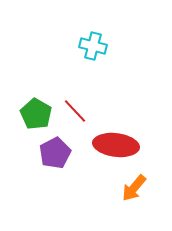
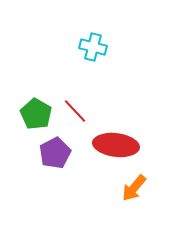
cyan cross: moved 1 px down
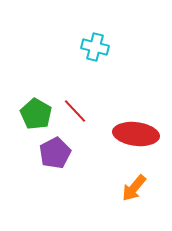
cyan cross: moved 2 px right
red ellipse: moved 20 px right, 11 px up
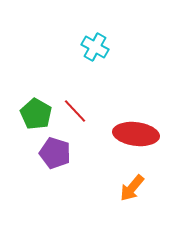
cyan cross: rotated 16 degrees clockwise
purple pentagon: rotated 28 degrees counterclockwise
orange arrow: moved 2 px left
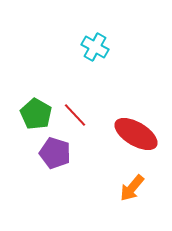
red line: moved 4 px down
red ellipse: rotated 24 degrees clockwise
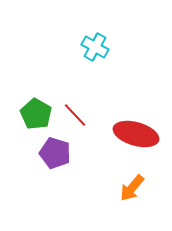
red ellipse: rotated 15 degrees counterclockwise
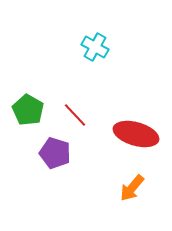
green pentagon: moved 8 px left, 4 px up
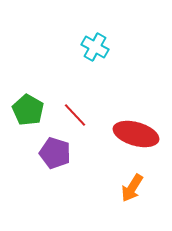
orange arrow: rotated 8 degrees counterclockwise
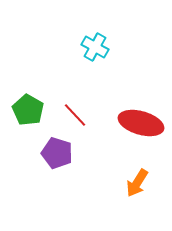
red ellipse: moved 5 px right, 11 px up
purple pentagon: moved 2 px right
orange arrow: moved 5 px right, 5 px up
